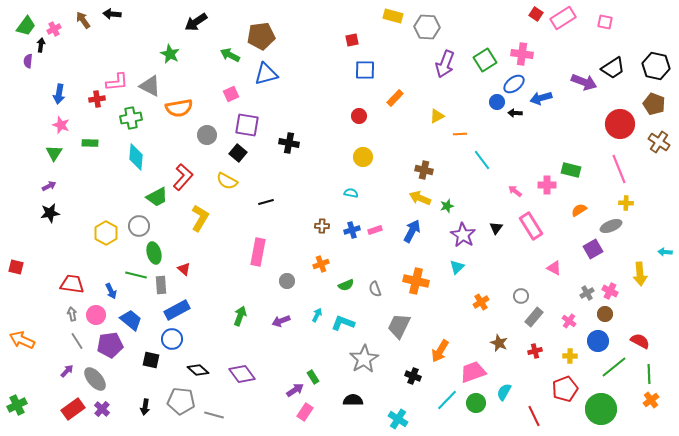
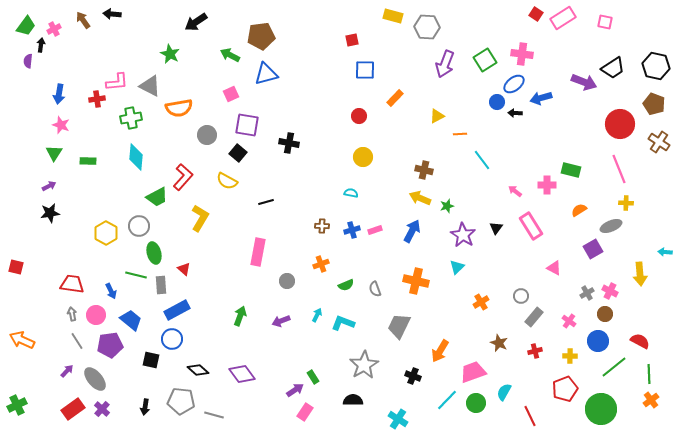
green rectangle at (90, 143): moved 2 px left, 18 px down
gray star at (364, 359): moved 6 px down
red line at (534, 416): moved 4 px left
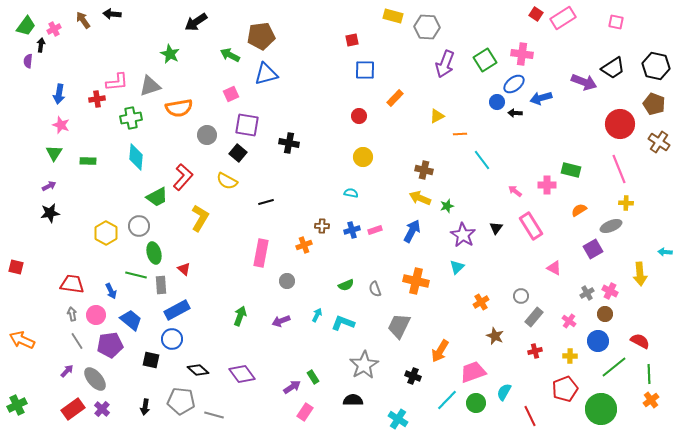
pink square at (605, 22): moved 11 px right
gray triangle at (150, 86): rotated 45 degrees counterclockwise
pink rectangle at (258, 252): moved 3 px right, 1 px down
orange cross at (321, 264): moved 17 px left, 19 px up
brown star at (499, 343): moved 4 px left, 7 px up
purple arrow at (295, 390): moved 3 px left, 3 px up
